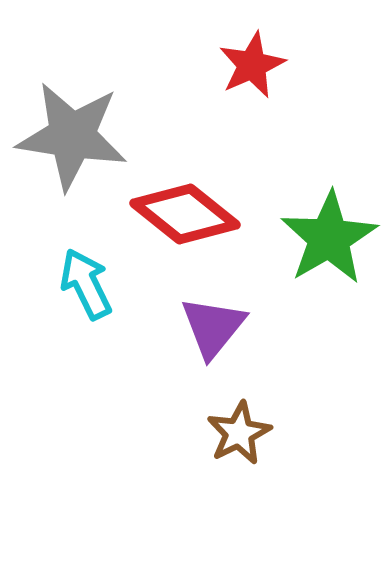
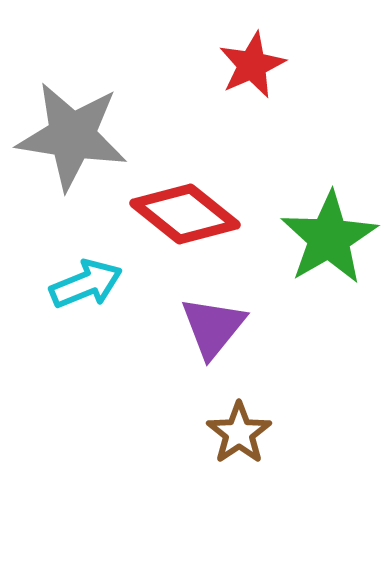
cyan arrow: rotated 94 degrees clockwise
brown star: rotated 8 degrees counterclockwise
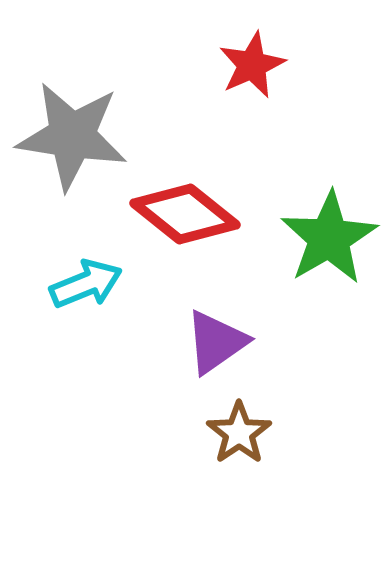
purple triangle: moved 3 px right, 15 px down; rotated 16 degrees clockwise
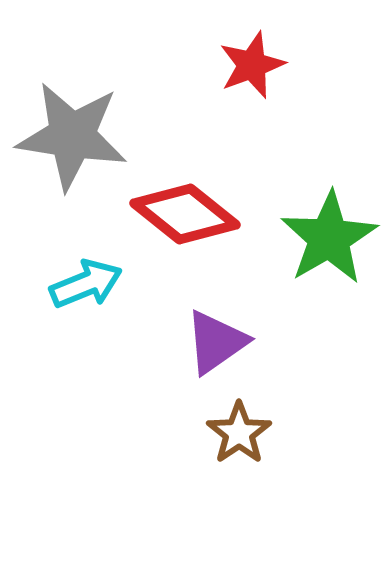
red star: rotated 4 degrees clockwise
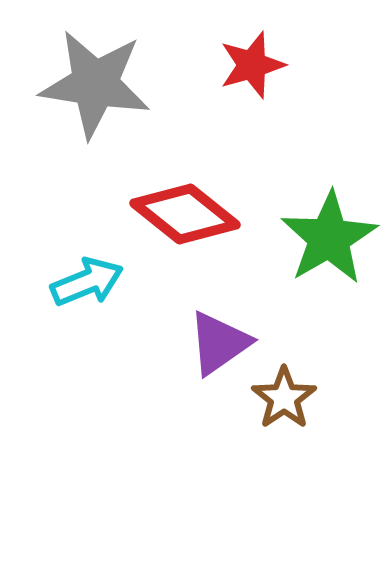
red star: rotated 4 degrees clockwise
gray star: moved 23 px right, 52 px up
cyan arrow: moved 1 px right, 2 px up
purple triangle: moved 3 px right, 1 px down
brown star: moved 45 px right, 35 px up
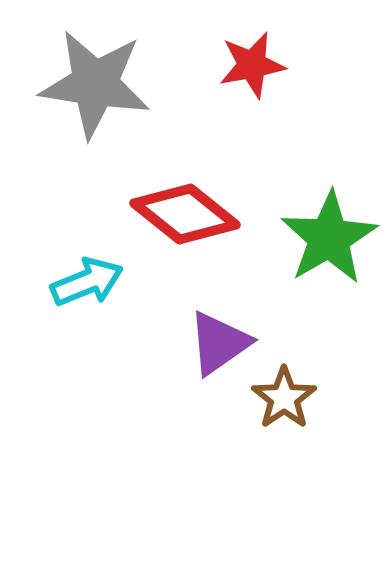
red star: rotated 6 degrees clockwise
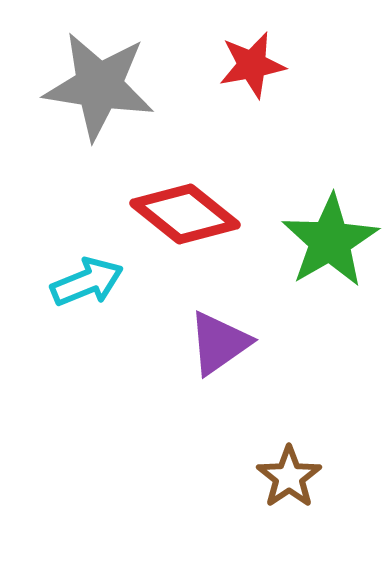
gray star: moved 4 px right, 2 px down
green star: moved 1 px right, 3 px down
brown star: moved 5 px right, 79 px down
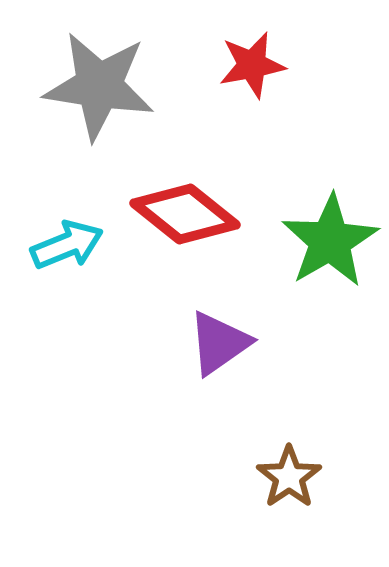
cyan arrow: moved 20 px left, 37 px up
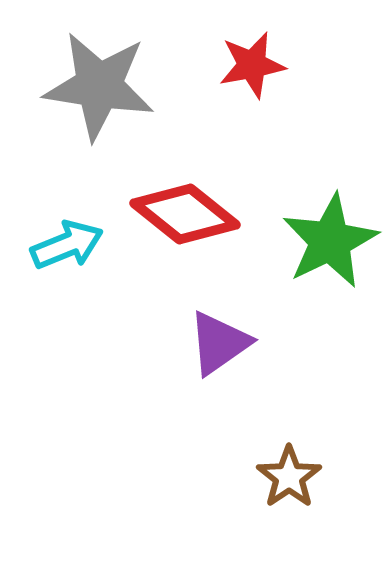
green star: rotated 4 degrees clockwise
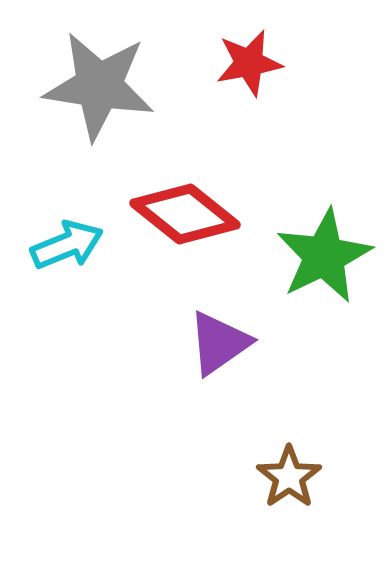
red star: moved 3 px left, 2 px up
green star: moved 6 px left, 15 px down
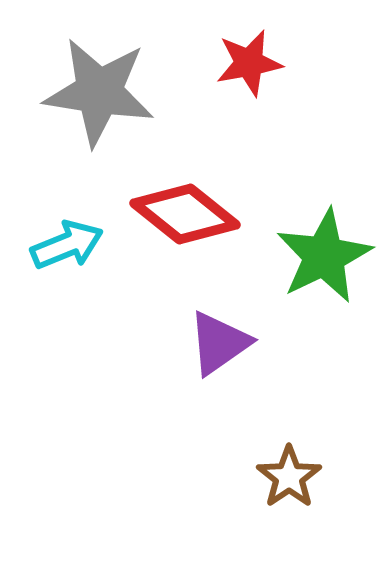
gray star: moved 6 px down
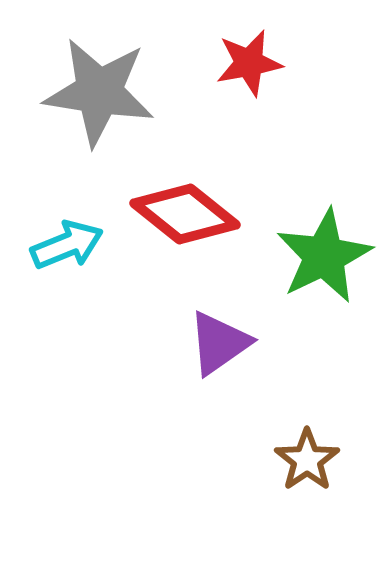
brown star: moved 18 px right, 17 px up
